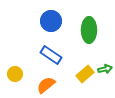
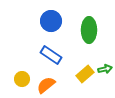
yellow circle: moved 7 px right, 5 px down
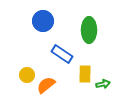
blue circle: moved 8 px left
blue rectangle: moved 11 px right, 1 px up
green arrow: moved 2 px left, 15 px down
yellow rectangle: rotated 48 degrees counterclockwise
yellow circle: moved 5 px right, 4 px up
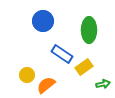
yellow rectangle: moved 1 px left, 7 px up; rotated 54 degrees clockwise
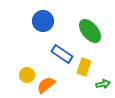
green ellipse: moved 1 px right, 1 px down; rotated 40 degrees counterclockwise
yellow rectangle: rotated 36 degrees counterclockwise
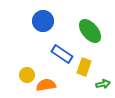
orange semicircle: rotated 30 degrees clockwise
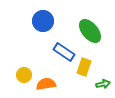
blue rectangle: moved 2 px right, 2 px up
yellow circle: moved 3 px left
orange semicircle: moved 1 px up
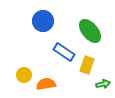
yellow rectangle: moved 3 px right, 2 px up
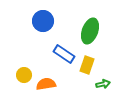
green ellipse: rotated 60 degrees clockwise
blue rectangle: moved 2 px down
